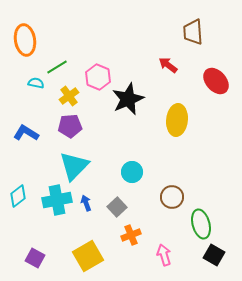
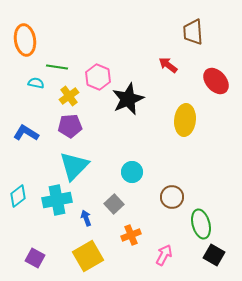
green line: rotated 40 degrees clockwise
yellow ellipse: moved 8 px right
blue arrow: moved 15 px down
gray square: moved 3 px left, 3 px up
pink arrow: rotated 45 degrees clockwise
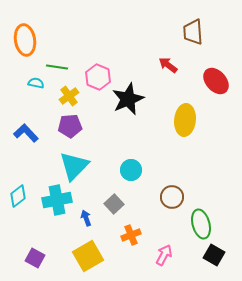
blue L-shape: rotated 15 degrees clockwise
cyan circle: moved 1 px left, 2 px up
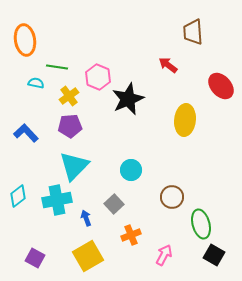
red ellipse: moved 5 px right, 5 px down
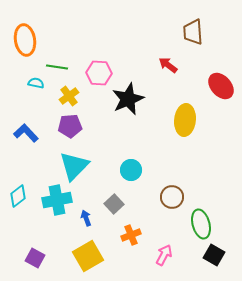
pink hexagon: moved 1 px right, 4 px up; rotated 20 degrees counterclockwise
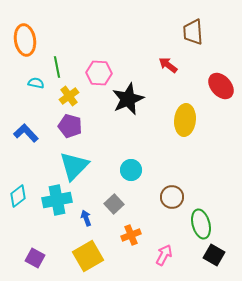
green line: rotated 70 degrees clockwise
purple pentagon: rotated 20 degrees clockwise
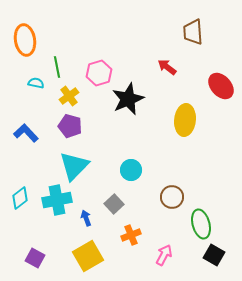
red arrow: moved 1 px left, 2 px down
pink hexagon: rotated 20 degrees counterclockwise
cyan diamond: moved 2 px right, 2 px down
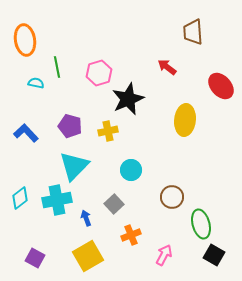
yellow cross: moved 39 px right, 35 px down; rotated 24 degrees clockwise
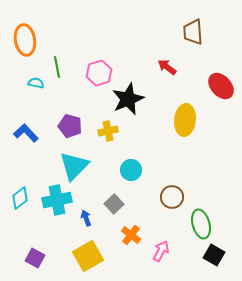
orange cross: rotated 30 degrees counterclockwise
pink arrow: moved 3 px left, 4 px up
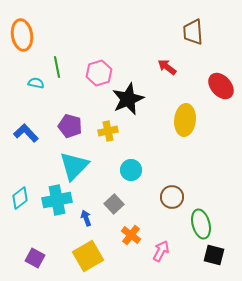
orange ellipse: moved 3 px left, 5 px up
black square: rotated 15 degrees counterclockwise
